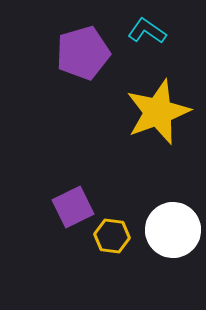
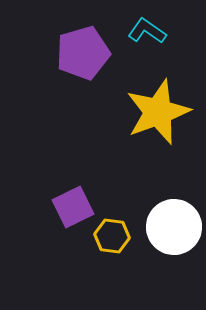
white circle: moved 1 px right, 3 px up
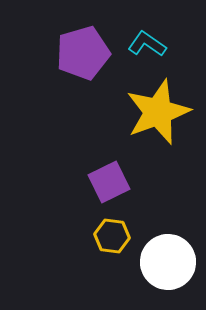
cyan L-shape: moved 13 px down
purple square: moved 36 px right, 25 px up
white circle: moved 6 px left, 35 px down
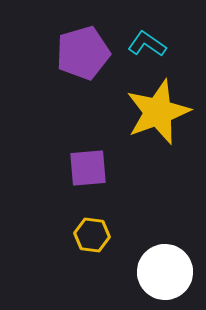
purple square: moved 21 px left, 14 px up; rotated 21 degrees clockwise
yellow hexagon: moved 20 px left, 1 px up
white circle: moved 3 px left, 10 px down
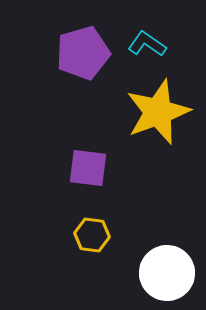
purple square: rotated 12 degrees clockwise
white circle: moved 2 px right, 1 px down
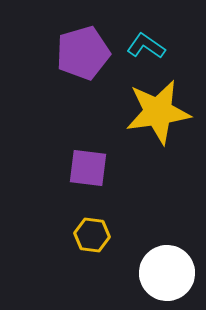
cyan L-shape: moved 1 px left, 2 px down
yellow star: rotated 12 degrees clockwise
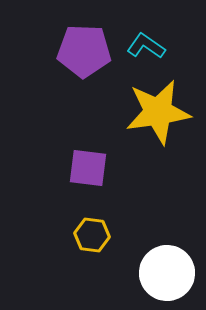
purple pentagon: moved 1 px right, 2 px up; rotated 18 degrees clockwise
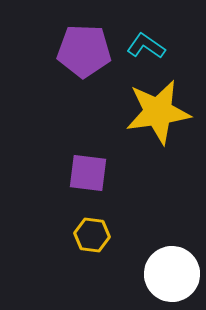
purple square: moved 5 px down
white circle: moved 5 px right, 1 px down
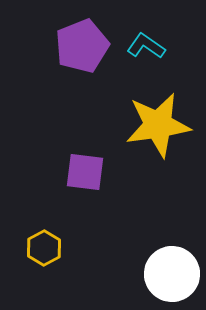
purple pentagon: moved 2 px left, 5 px up; rotated 24 degrees counterclockwise
yellow star: moved 13 px down
purple square: moved 3 px left, 1 px up
yellow hexagon: moved 48 px left, 13 px down; rotated 24 degrees clockwise
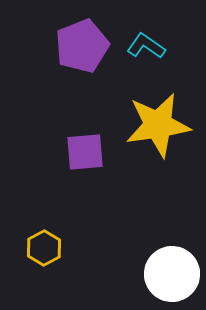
purple square: moved 20 px up; rotated 12 degrees counterclockwise
